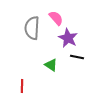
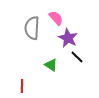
black line: rotated 32 degrees clockwise
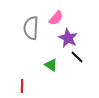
pink semicircle: rotated 84 degrees clockwise
gray semicircle: moved 1 px left
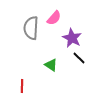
pink semicircle: moved 2 px left
purple star: moved 4 px right
black line: moved 2 px right, 1 px down
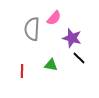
gray semicircle: moved 1 px right, 1 px down
purple star: rotated 12 degrees counterclockwise
green triangle: rotated 24 degrees counterclockwise
red line: moved 15 px up
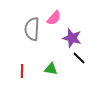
green triangle: moved 4 px down
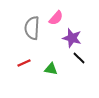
pink semicircle: moved 2 px right
gray semicircle: moved 1 px up
red line: moved 2 px right, 8 px up; rotated 64 degrees clockwise
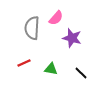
black line: moved 2 px right, 15 px down
